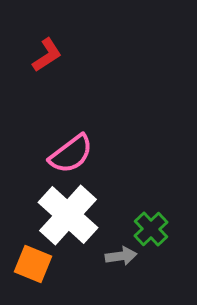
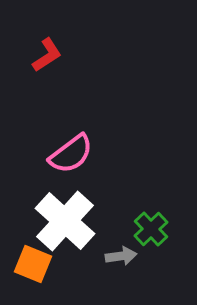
white cross: moved 3 px left, 6 px down
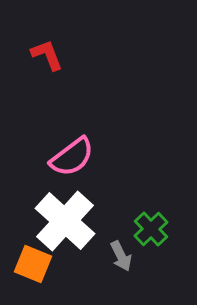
red L-shape: rotated 78 degrees counterclockwise
pink semicircle: moved 1 px right, 3 px down
gray arrow: rotated 72 degrees clockwise
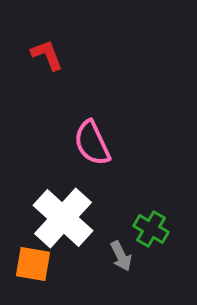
pink semicircle: moved 20 px right, 14 px up; rotated 102 degrees clockwise
white cross: moved 2 px left, 3 px up
green cross: rotated 16 degrees counterclockwise
orange square: rotated 12 degrees counterclockwise
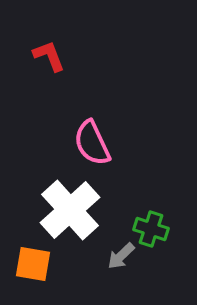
red L-shape: moved 2 px right, 1 px down
white cross: moved 7 px right, 8 px up; rotated 6 degrees clockwise
green cross: rotated 12 degrees counterclockwise
gray arrow: rotated 72 degrees clockwise
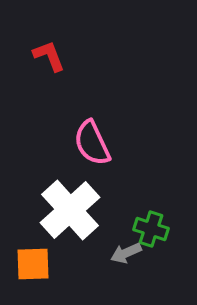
gray arrow: moved 5 px right, 3 px up; rotated 20 degrees clockwise
orange square: rotated 12 degrees counterclockwise
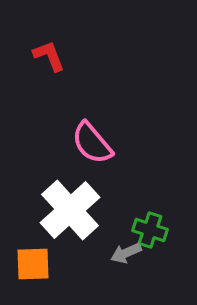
pink semicircle: rotated 15 degrees counterclockwise
green cross: moved 1 px left, 1 px down
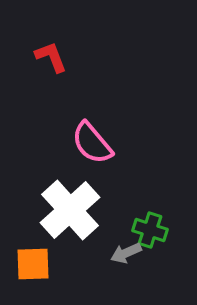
red L-shape: moved 2 px right, 1 px down
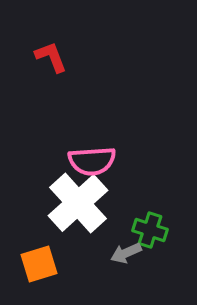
pink semicircle: moved 18 px down; rotated 54 degrees counterclockwise
white cross: moved 8 px right, 7 px up
orange square: moved 6 px right; rotated 15 degrees counterclockwise
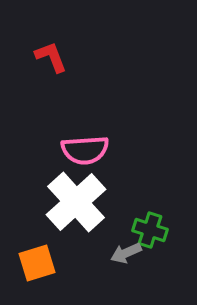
pink semicircle: moved 7 px left, 11 px up
white cross: moved 2 px left, 1 px up
orange square: moved 2 px left, 1 px up
